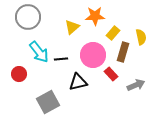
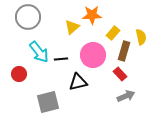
orange star: moved 3 px left, 1 px up
brown rectangle: moved 1 px right, 1 px up
red rectangle: moved 9 px right
gray arrow: moved 10 px left, 11 px down
gray square: rotated 15 degrees clockwise
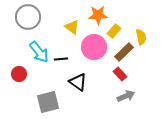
orange star: moved 6 px right
yellow triangle: rotated 42 degrees counterclockwise
yellow rectangle: moved 1 px right, 2 px up
brown rectangle: moved 1 px down; rotated 30 degrees clockwise
pink circle: moved 1 px right, 8 px up
black triangle: rotated 48 degrees clockwise
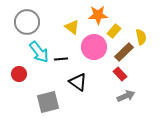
gray circle: moved 1 px left, 5 px down
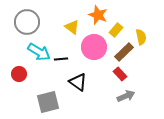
orange star: rotated 24 degrees clockwise
yellow rectangle: moved 2 px right, 1 px up
cyan arrow: rotated 20 degrees counterclockwise
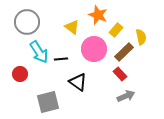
pink circle: moved 2 px down
cyan arrow: rotated 25 degrees clockwise
red circle: moved 1 px right
